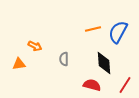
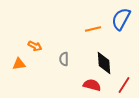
blue semicircle: moved 3 px right, 13 px up
red line: moved 1 px left
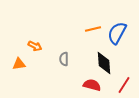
blue semicircle: moved 4 px left, 14 px down
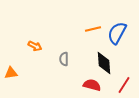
orange triangle: moved 8 px left, 9 px down
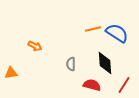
blue semicircle: rotated 95 degrees clockwise
gray semicircle: moved 7 px right, 5 px down
black diamond: moved 1 px right
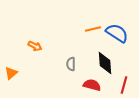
orange triangle: rotated 32 degrees counterclockwise
red line: rotated 18 degrees counterclockwise
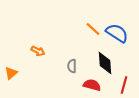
orange line: rotated 56 degrees clockwise
orange arrow: moved 3 px right, 5 px down
gray semicircle: moved 1 px right, 2 px down
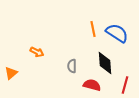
orange line: rotated 35 degrees clockwise
orange arrow: moved 1 px left, 1 px down
red line: moved 1 px right
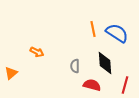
gray semicircle: moved 3 px right
